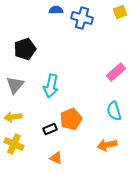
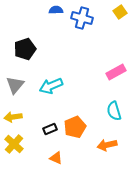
yellow square: rotated 16 degrees counterclockwise
pink rectangle: rotated 12 degrees clockwise
cyan arrow: rotated 55 degrees clockwise
orange pentagon: moved 4 px right, 8 px down
yellow cross: rotated 18 degrees clockwise
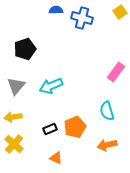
pink rectangle: rotated 24 degrees counterclockwise
gray triangle: moved 1 px right, 1 px down
cyan semicircle: moved 7 px left
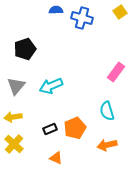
orange pentagon: moved 1 px down
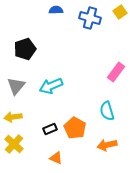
blue cross: moved 8 px right
orange pentagon: rotated 20 degrees counterclockwise
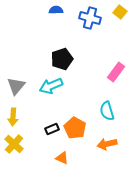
yellow square: rotated 16 degrees counterclockwise
black pentagon: moved 37 px right, 10 px down
yellow arrow: rotated 78 degrees counterclockwise
black rectangle: moved 2 px right
orange arrow: moved 1 px up
orange triangle: moved 6 px right
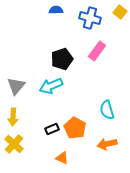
pink rectangle: moved 19 px left, 21 px up
cyan semicircle: moved 1 px up
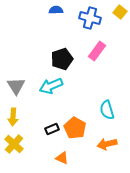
gray triangle: rotated 12 degrees counterclockwise
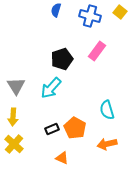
blue semicircle: rotated 72 degrees counterclockwise
blue cross: moved 2 px up
cyan arrow: moved 2 px down; rotated 25 degrees counterclockwise
